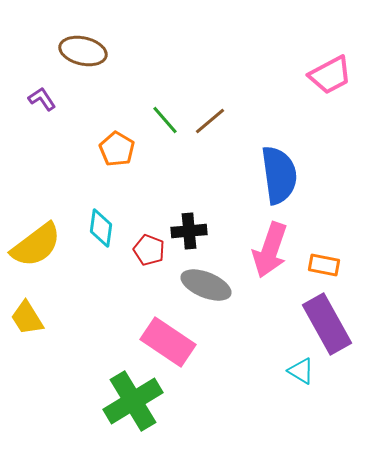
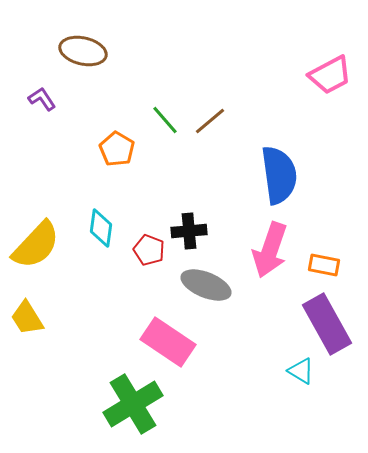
yellow semicircle: rotated 10 degrees counterclockwise
green cross: moved 3 px down
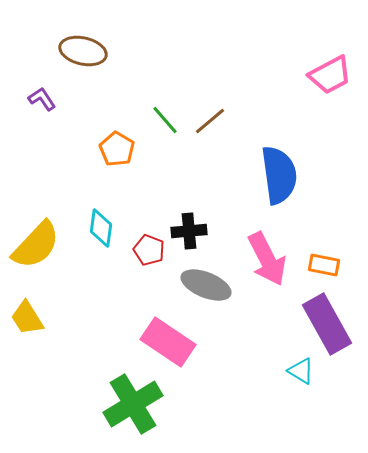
pink arrow: moved 3 px left, 9 px down; rotated 46 degrees counterclockwise
